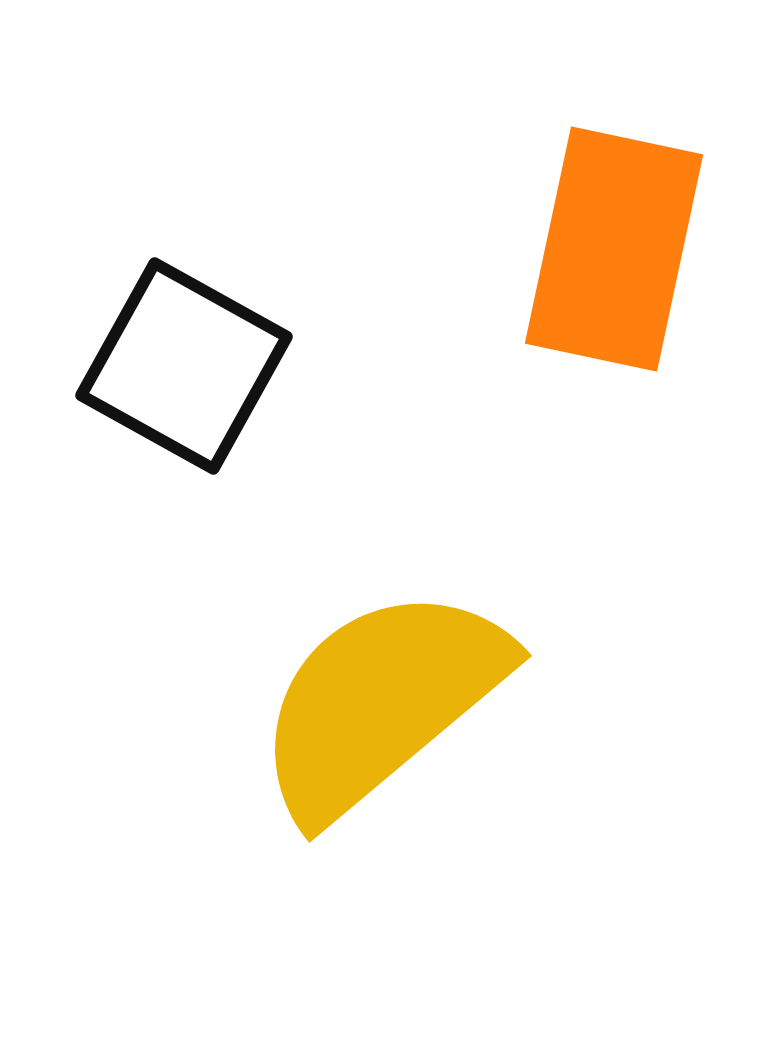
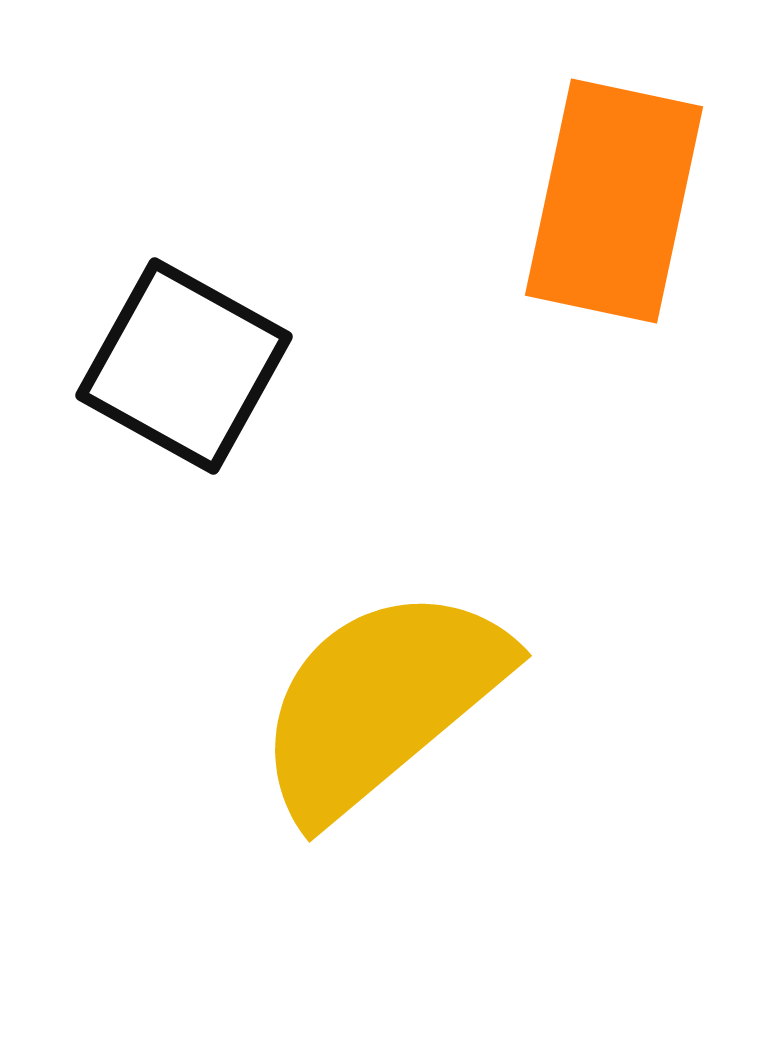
orange rectangle: moved 48 px up
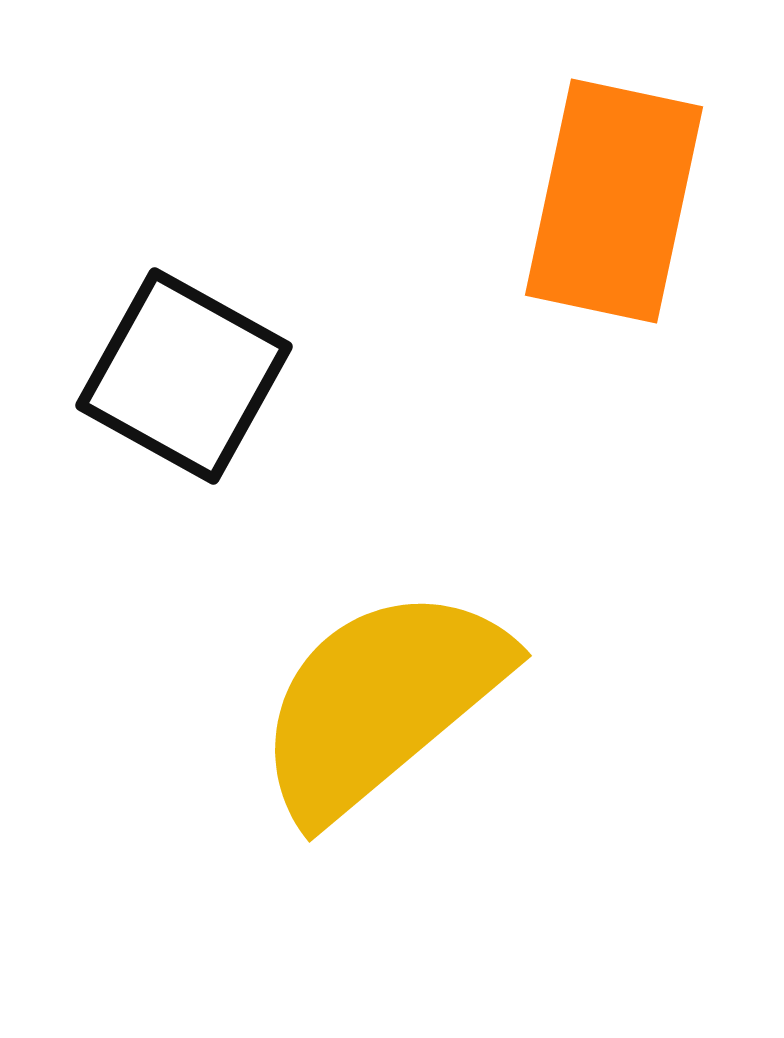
black square: moved 10 px down
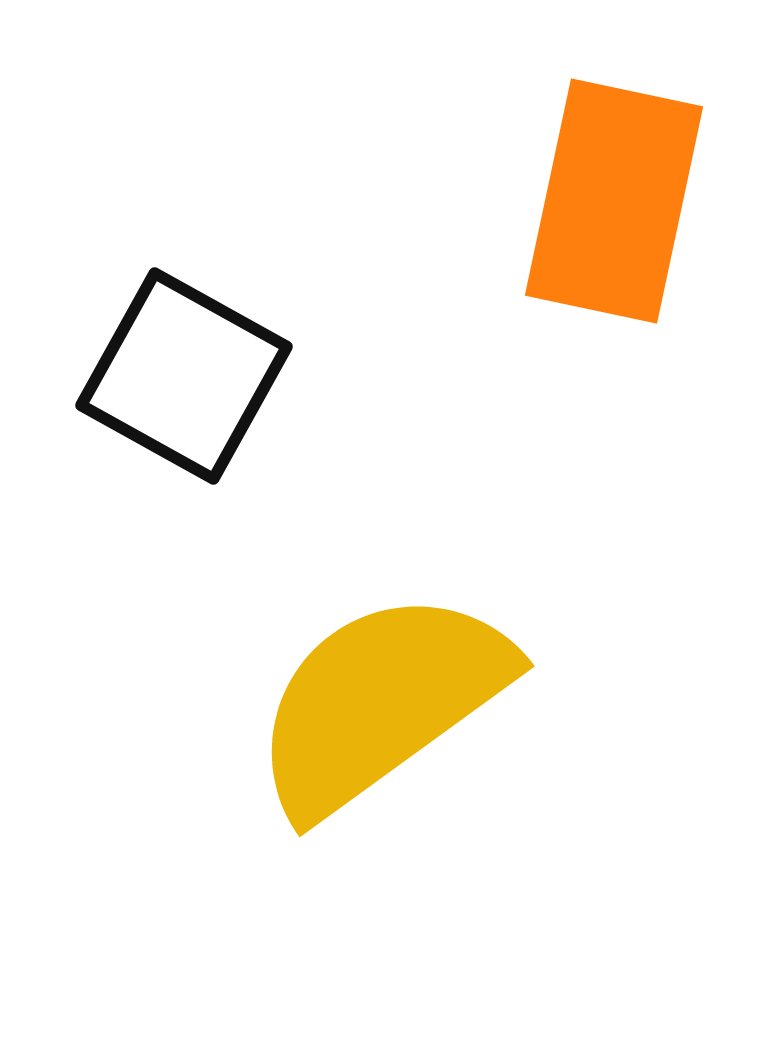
yellow semicircle: rotated 4 degrees clockwise
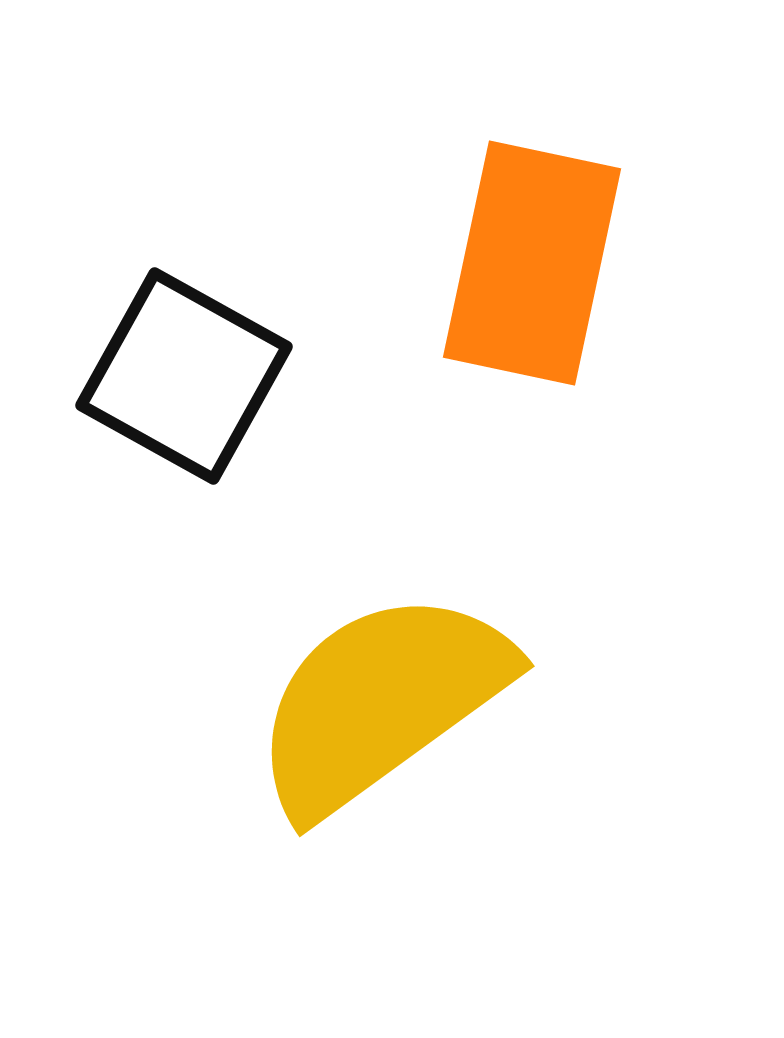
orange rectangle: moved 82 px left, 62 px down
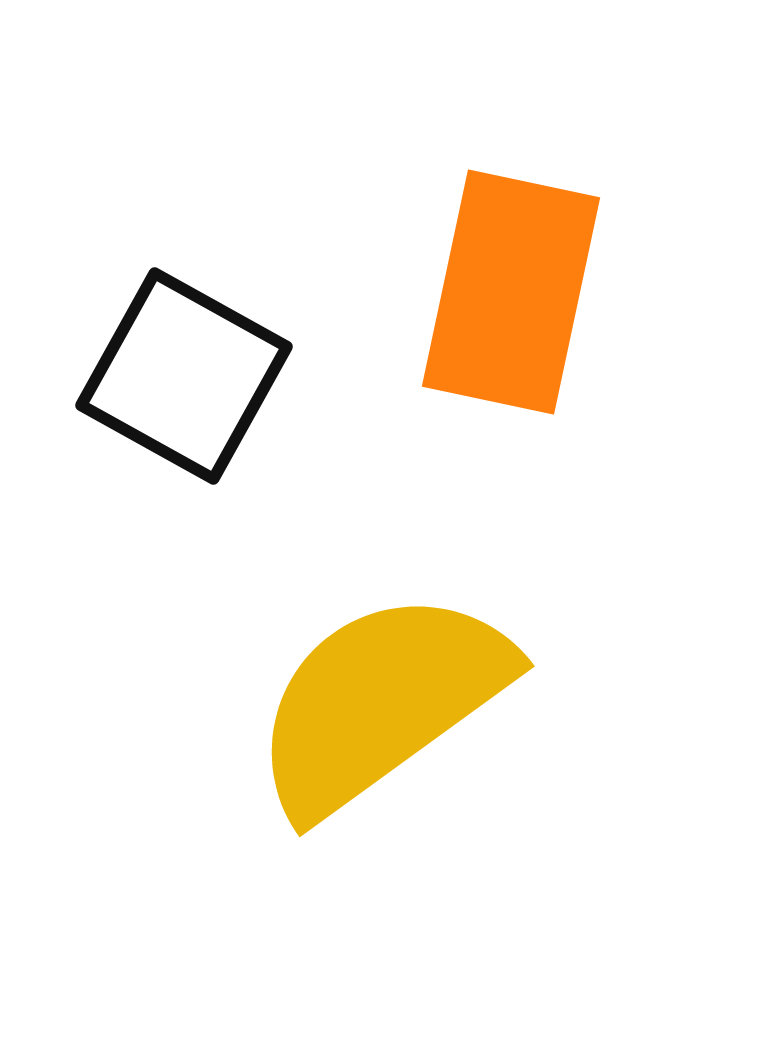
orange rectangle: moved 21 px left, 29 px down
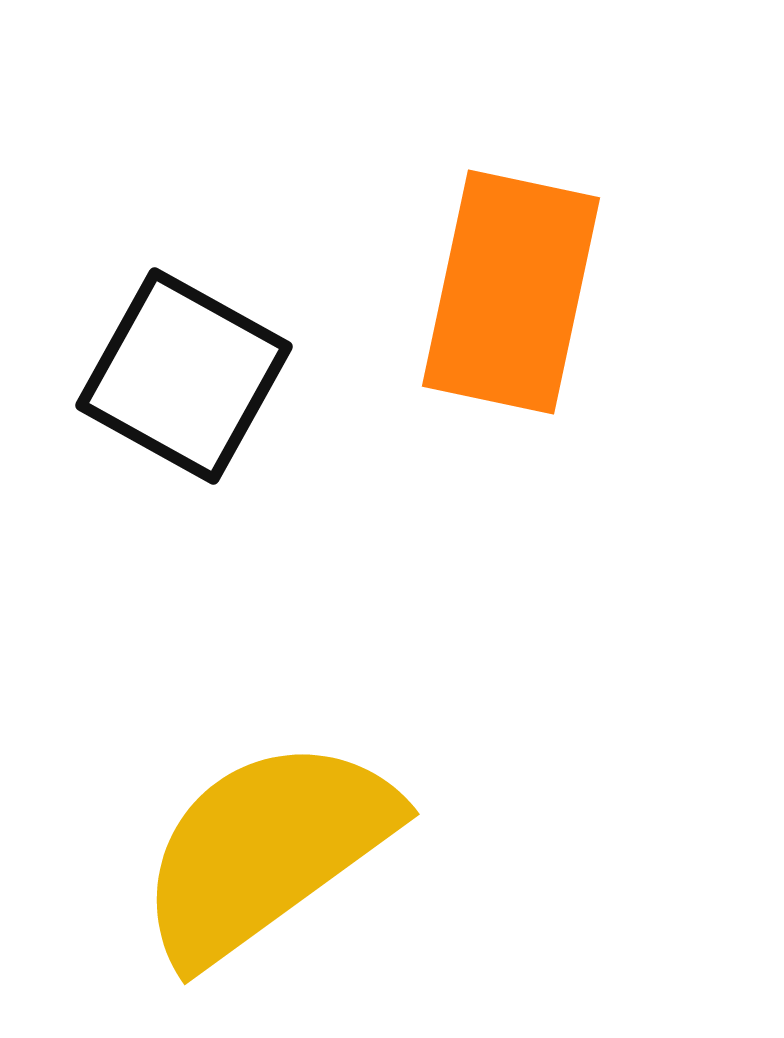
yellow semicircle: moved 115 px left, 148 px down
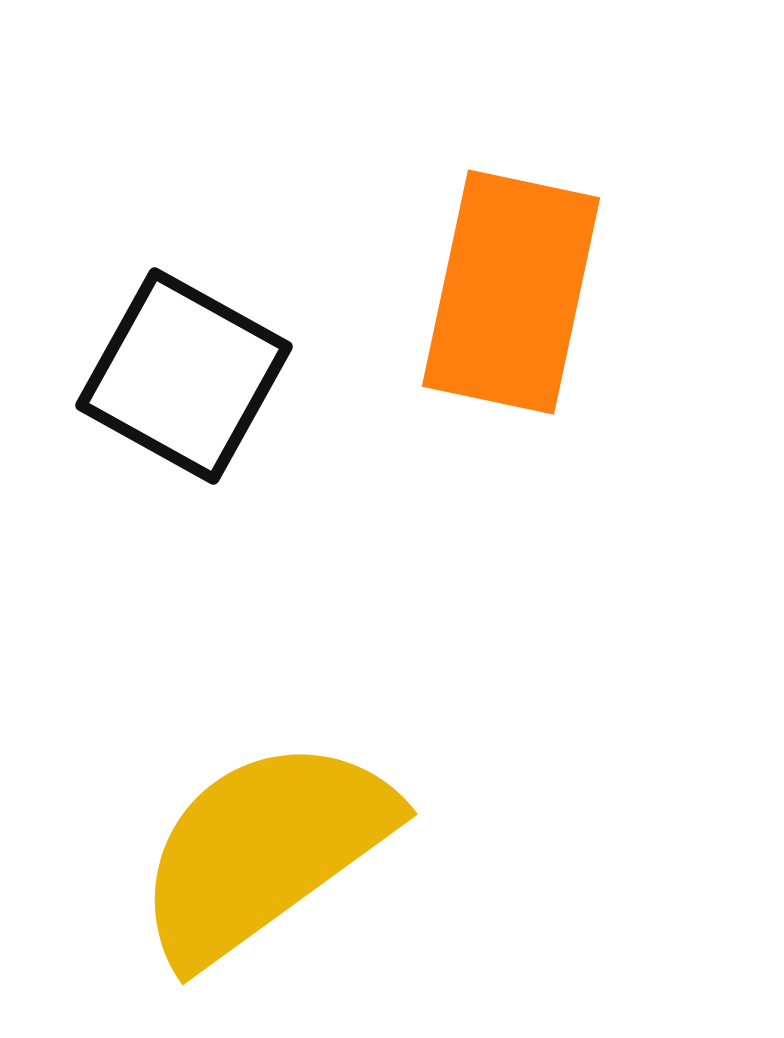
yellow semicircle: moved 2 px left
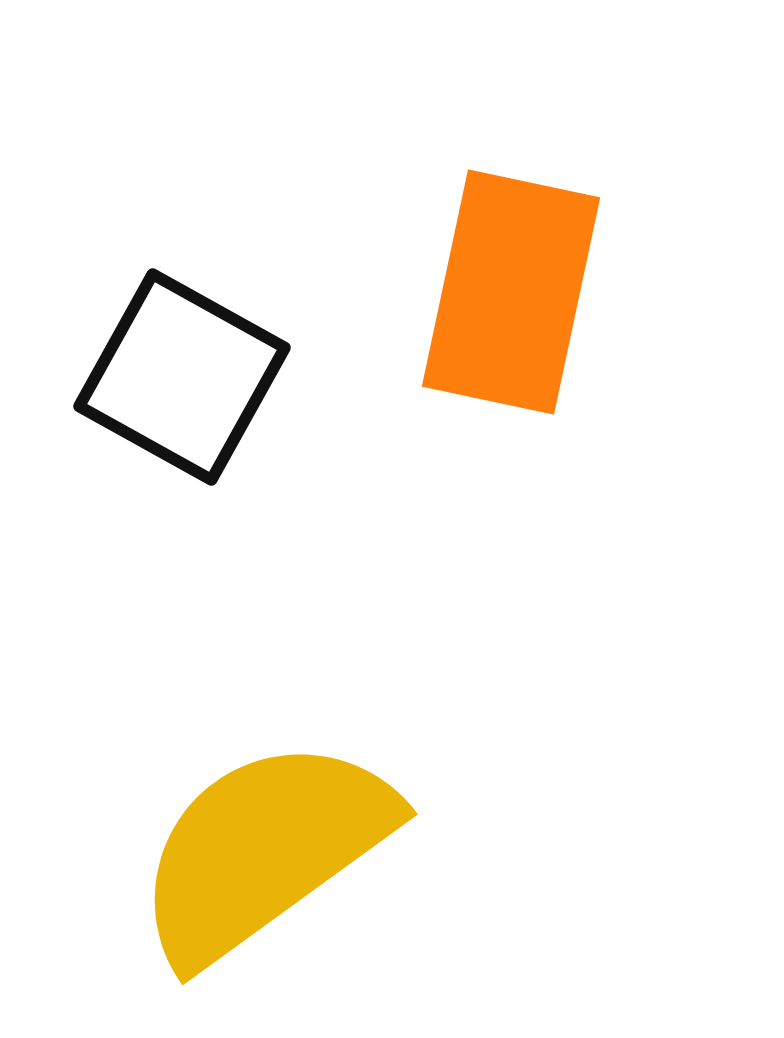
black square: moved 2 px left, 1 px down
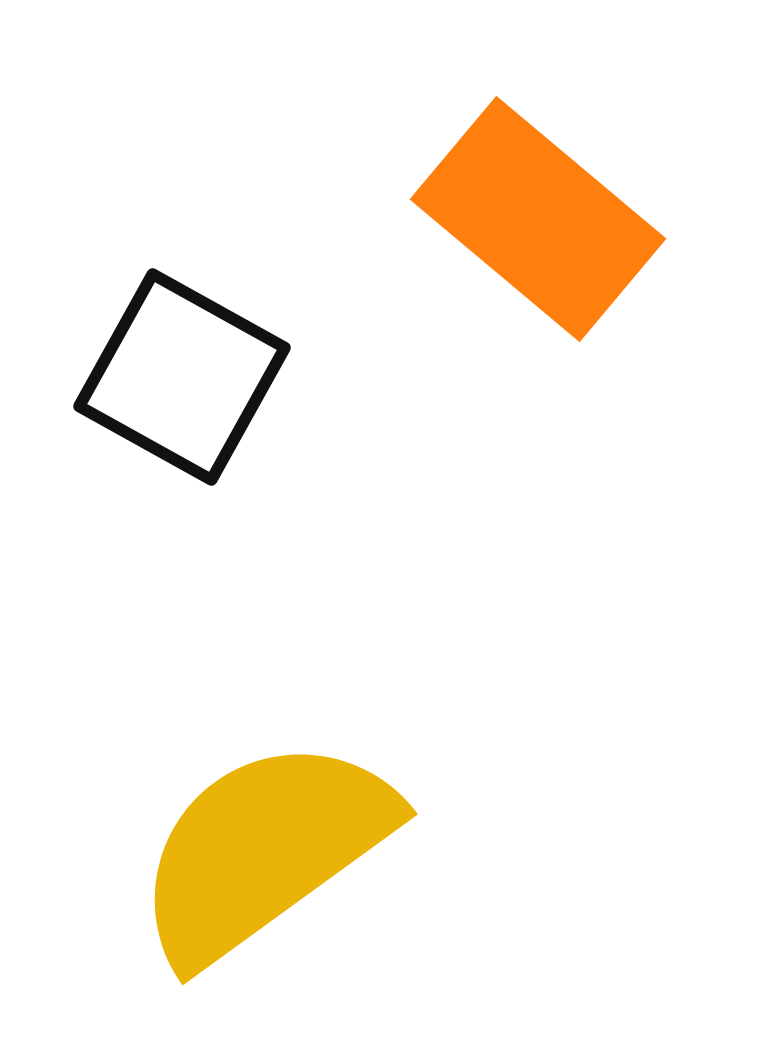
orange rectangle: moved 27 px right, 73 px up; rotated 62 degrees counterclockwise
